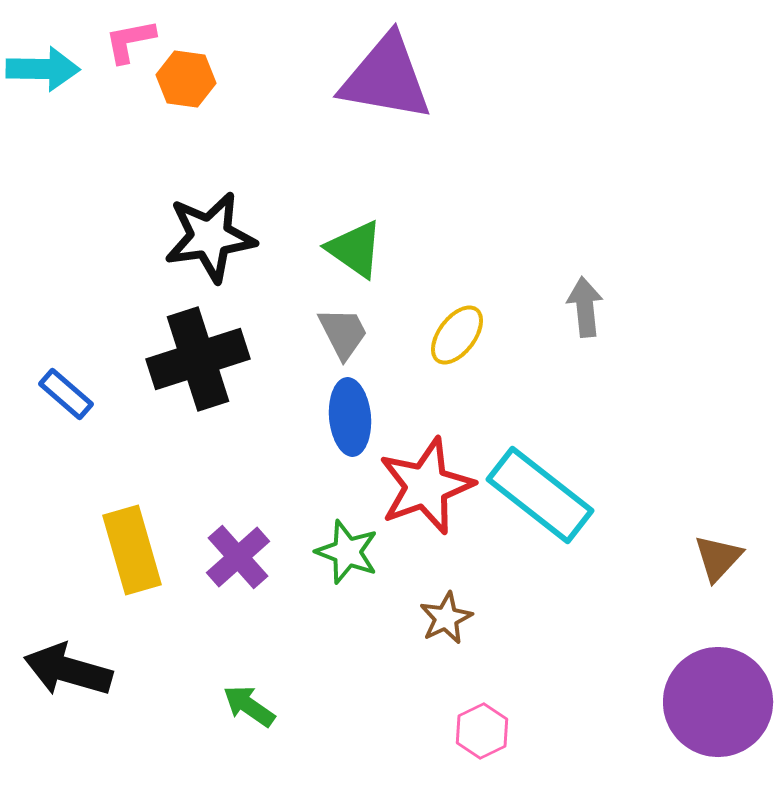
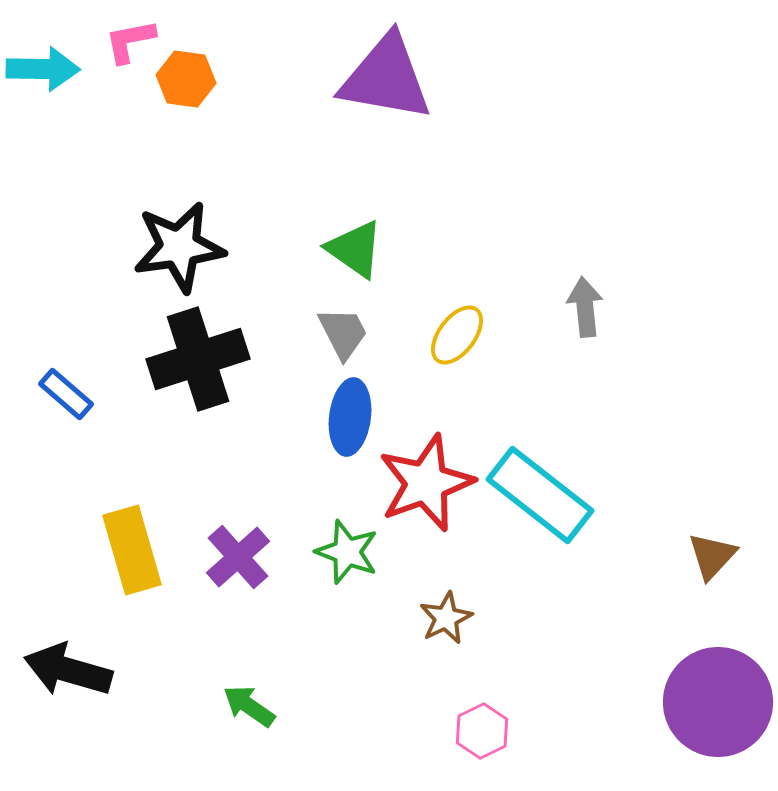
black star: moved 31 px left, 10 px down
blue ellipse: rotated 12 degrees clockwise
red star: moved 3 px up
brown triangle: moved 6 px left, 2 px up
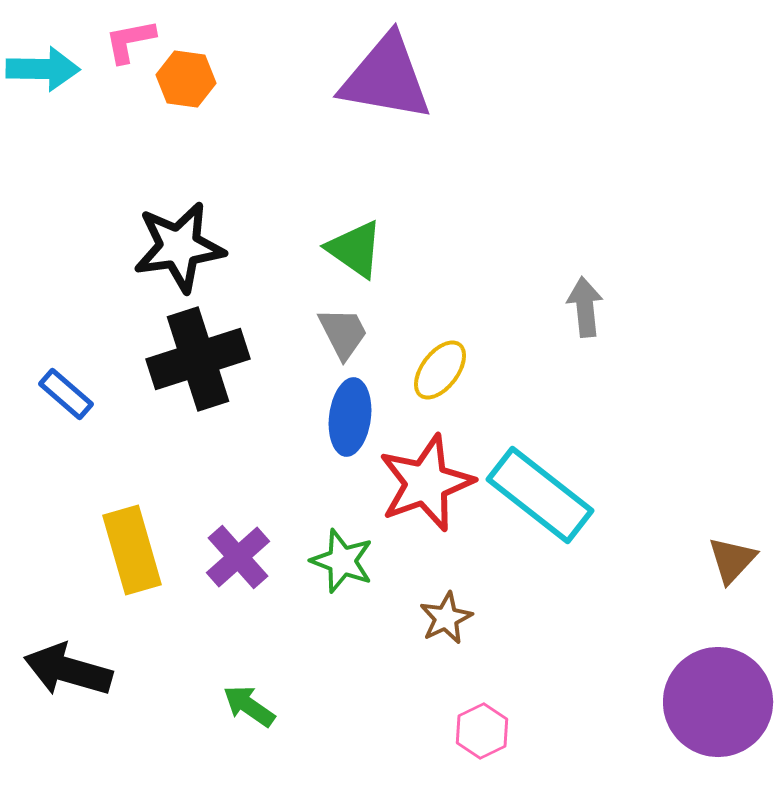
yellow ellipse: moved 17 px left, 35 px down
green star: moved 5 px left, 9 px down
brown triangle: moved 20 px right, 4 px down
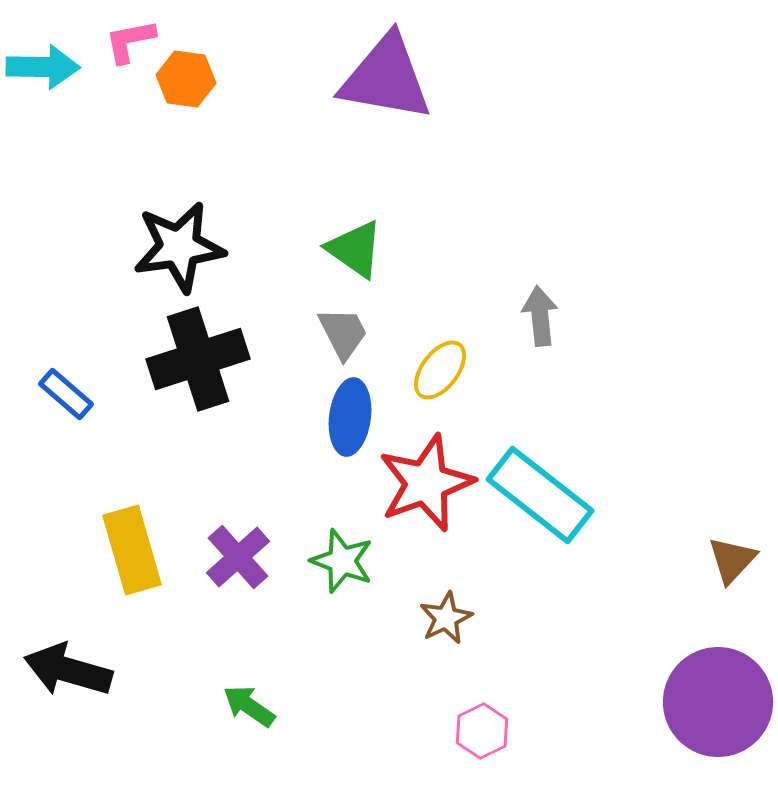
cyan arrow: moved 2 px up
gray arrow: moved 45 px left, 9 px down
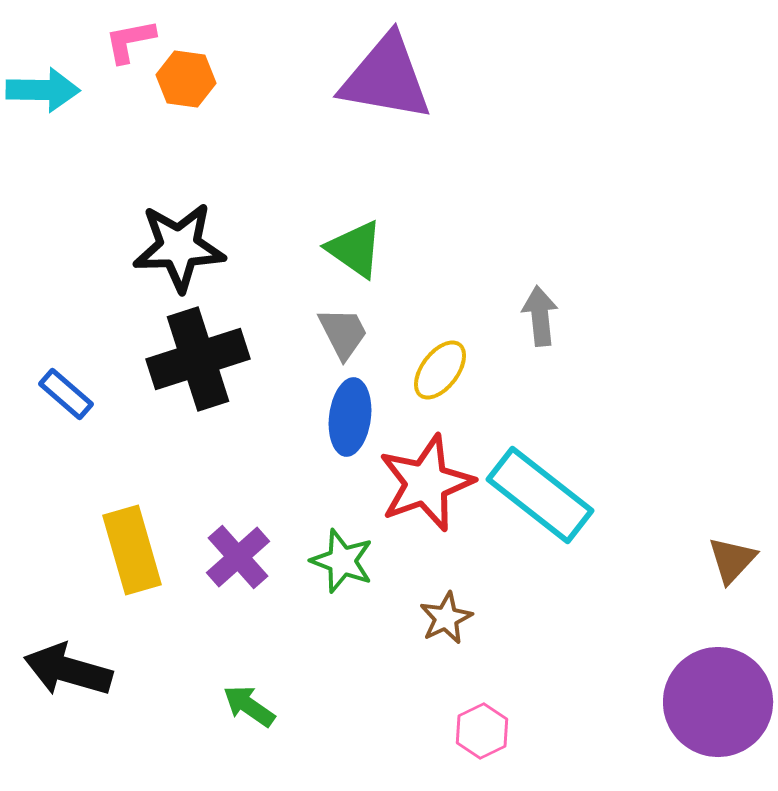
cyan arrow: moved 23 px down
black star: rotated 6 degrees clockwise
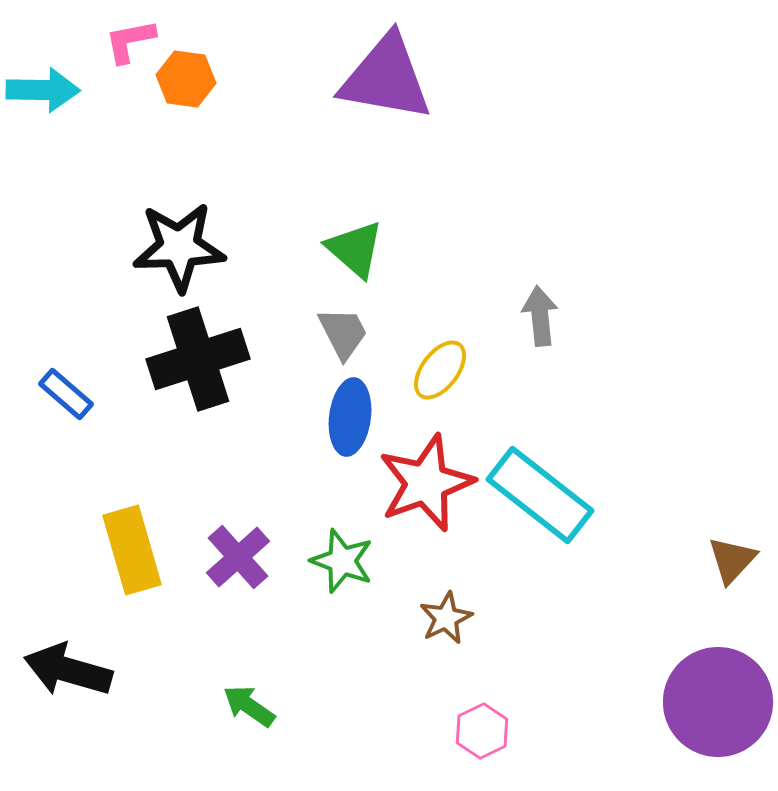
green triangle: rotated 6 degrees clockwise
